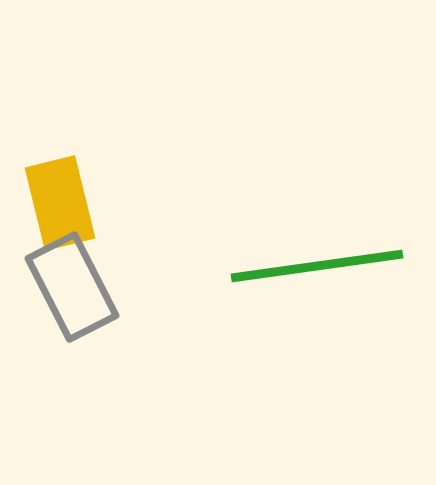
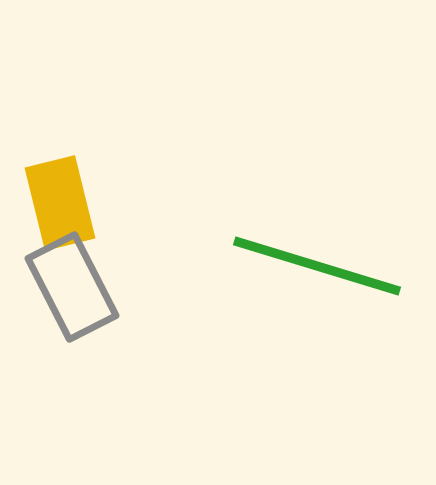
green line: rotated 25 degrees clockwise
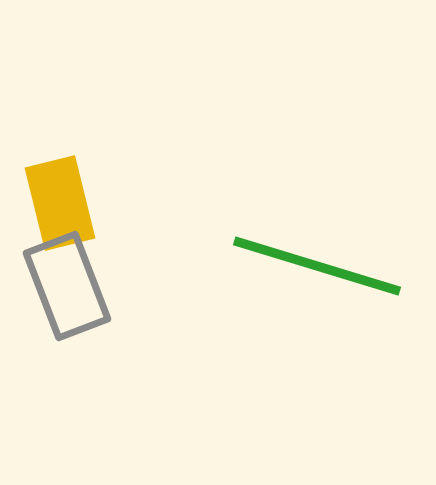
gray rectangle: moved 5 px left, 1 px up; rotated 6 degrees clockwise
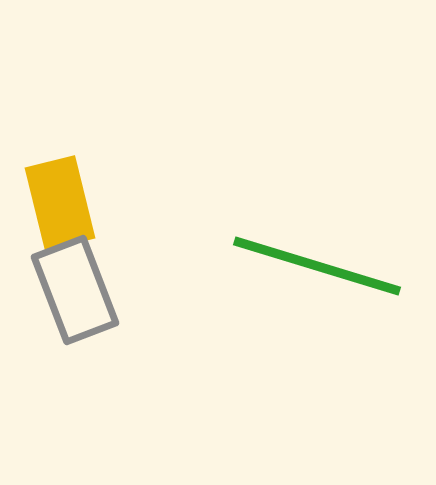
gray rectangle: moved 8 px right, 4 px down
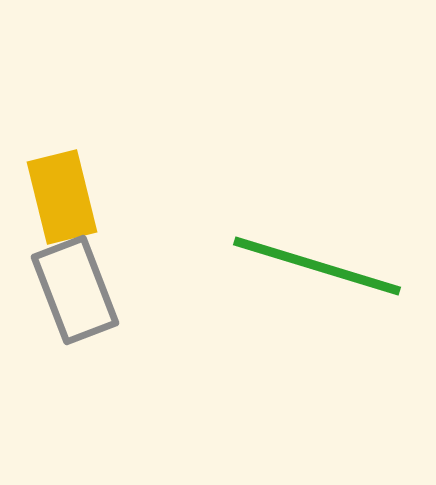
yellow rectangle: moved 2 px right, 6 px up
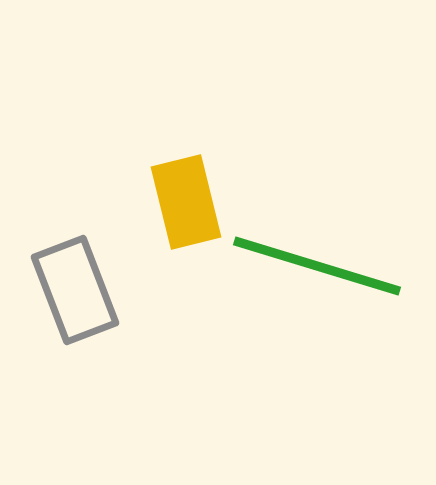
yellow rectangle: moved 124 px right, 5 px down
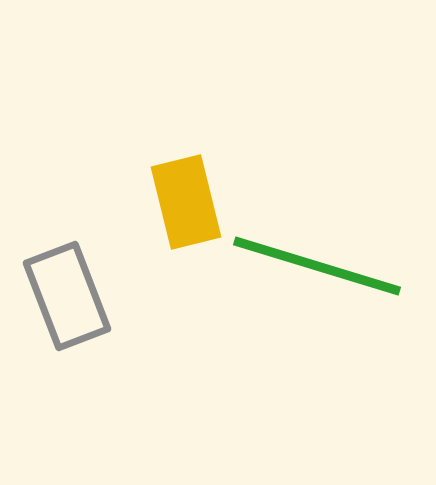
gray rectangle: moved 8 px left, 6 px down
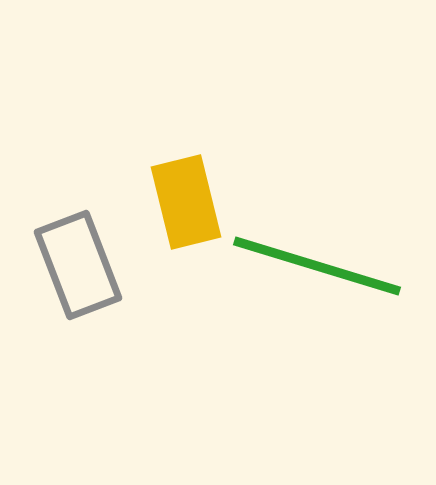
gray rectangle: moved 11 px right, 31 px up
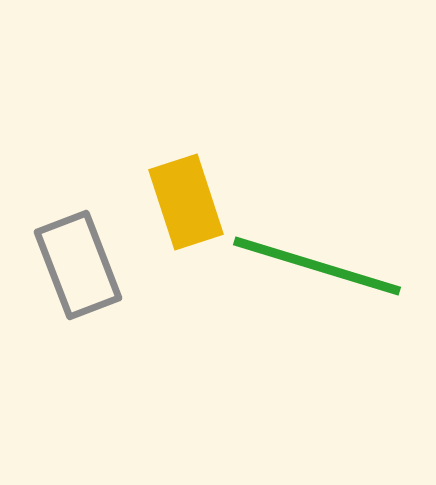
yellow rectangle: rotated 4 degrees counterclockwise
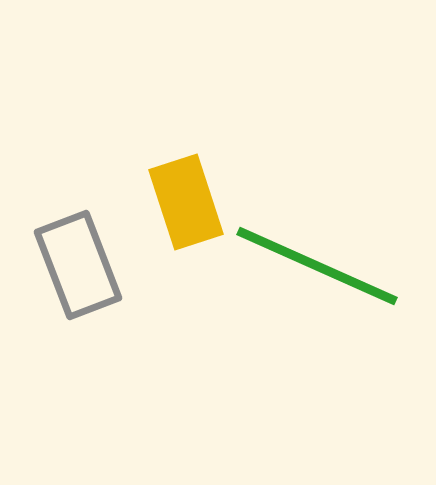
green line: rotated 7 degrees clockwise
